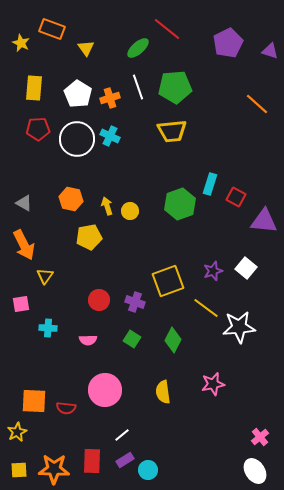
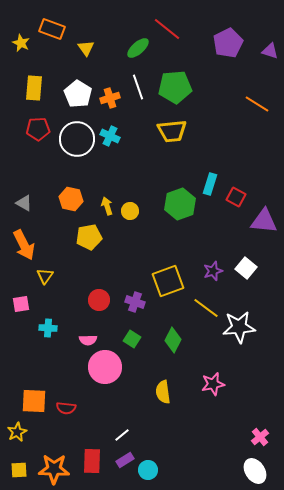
orange line at (257, 104): rotated 10 degrees counterclockwise
pink circle at (105, 390): moved 23 px up
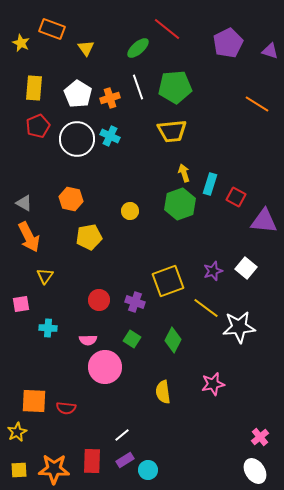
red pentagon at (38, 129): moved 3 px up; rotated 20 degrees counterclockwise
yellow arrow at (107, 206): moved 77 px right, 33 px up
orange arrow at (24, 245): moved 5 px right, 8 px up
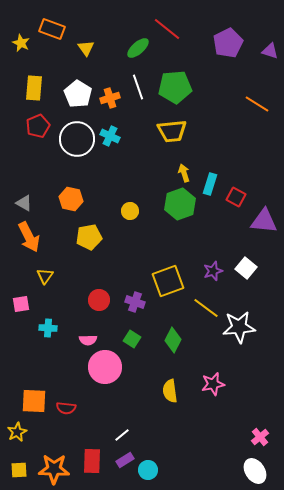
yellow semicircle at (163, 392): moved 7 px right, 1 px up
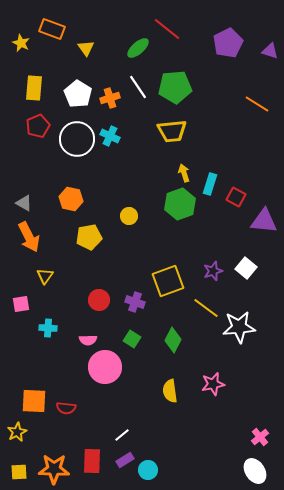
white line at (138, 87): rotated 15 degrees counterclockwise
yellow circle at (130, 211): moved 1 px left, 5 px down
yellow square at (19, 470): moved 2 px down
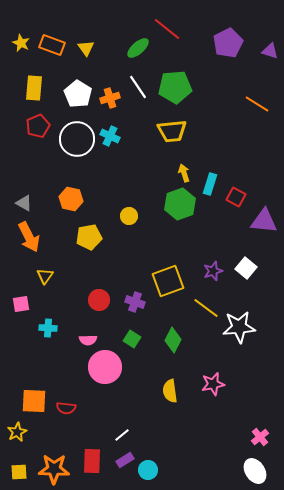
orange rectangle at (52, 29): moved 16 px down
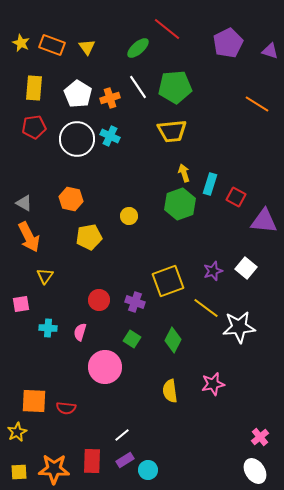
yellow triangle at (86, 48): moved 1 px right, 1 px up
red pentagon at (38, 126): moved 4 px left, 1 px down; rotated 15 degrees clockwise
pink semicircle at (88, 340): moved 8 px left, 8 px up; rotated 108 degrees clockwise
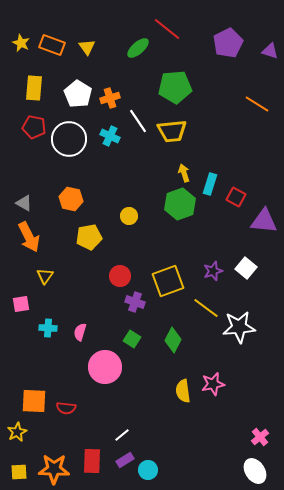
white line at (138, 87): moved 34 px down
red pentagon at (34, 127): rotated 20 degrees clockwise
white circle at (77, 139): moved 8 px left
red circle at (99, 300): moved 21 px right, 24 px up
yellow semicircle at (170, 391): moved 13 px right
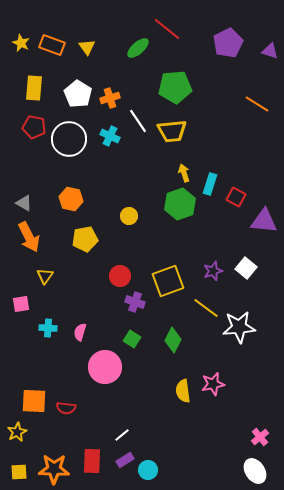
yellow pentagon at (89, 237): moved 4 px left, 2 px down
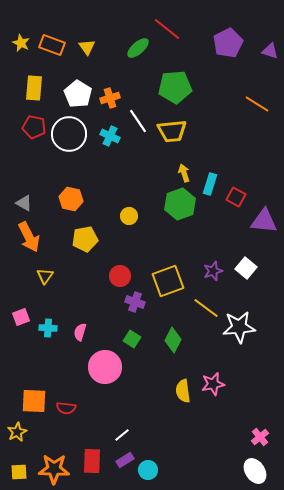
white circle at (69, 139): moved 5 px up
pink square at (21, 304): moved 13 px down; rotated 12 degrees counterclockwise
